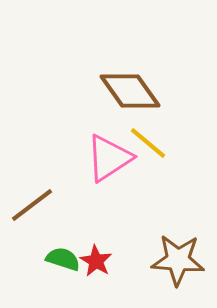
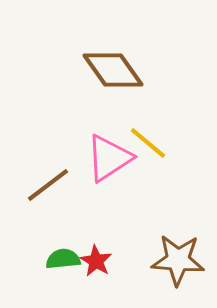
brown diamond: moved 17 px left, 21 px up
brown line: moved 16 px right, 20 px up
green semicircle: rotated 24 degrees counterclockwise
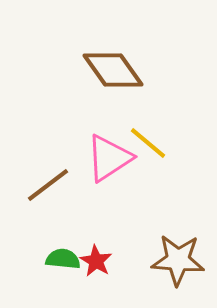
green semicircle: rotated 12 degrees clockwise
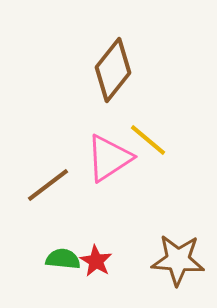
brown diamond: rotated 74 degrees clockwise
yellow line: moved 3 px up
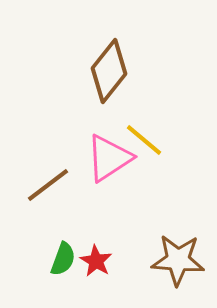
brown diamond: moved 4 px left, 1 px down
yellow line: moved 4 px left
green semicircle: rotated 104 degrees clockwise
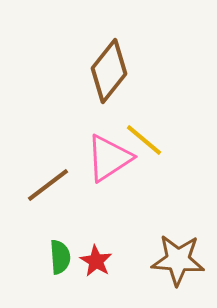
green semicircle: moved 3 px left, 2 px up; rotated 24 degrees counterclockwise
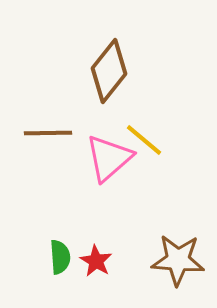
pink triangle: rotated 8 degrees counterclockwise
brown line: moved 52 px up; rotated 36 degrees clockwise
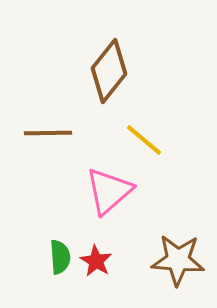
pink triangle: moved 33 px down
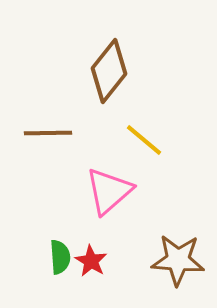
red star: moved 5 px left
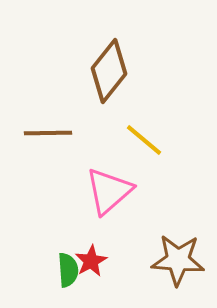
green semicircle: moved 8 px right, 13 px down
red star: rotated 12 degrees clockwise
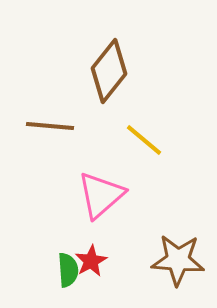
brown line: moved 2 px right, 7 px up; rotated 6 degrees clockwise
pink triangle: moved 8 px left, 4 px down
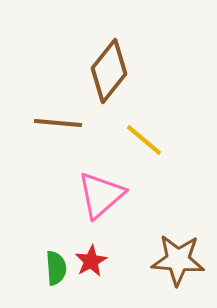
brown line: moved 8 px right, 3 px up
green semicircle: moved 12 px left, 2 px up
